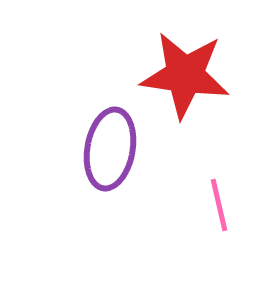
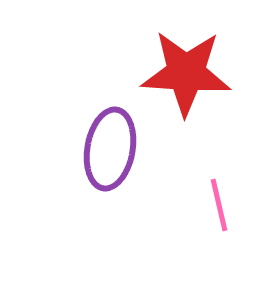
red star: moved 1 px right, 2 px up; rotated 4 degrees counterclockwise
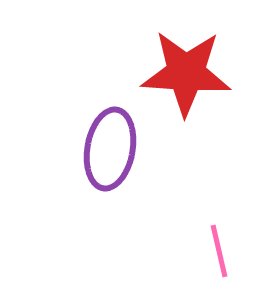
pink line: moved 46 px down
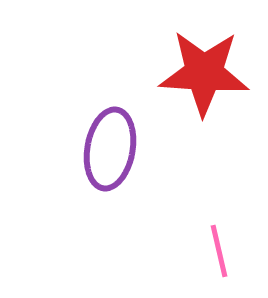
red star: moved 18 px right
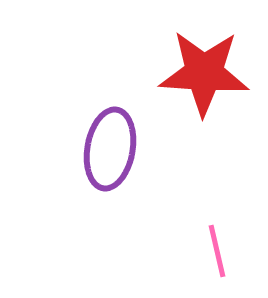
pink line: moved 2 px left
